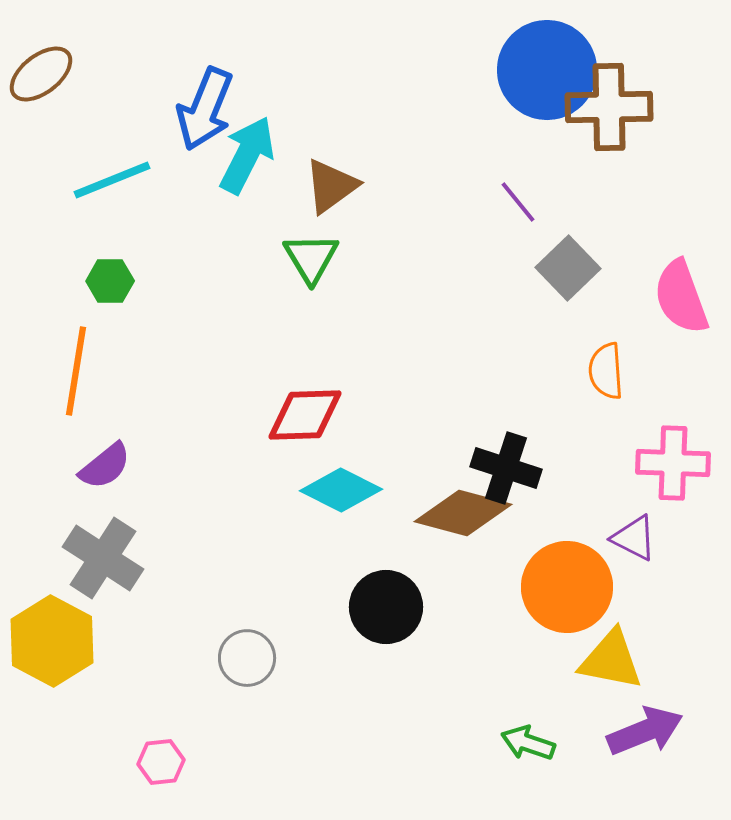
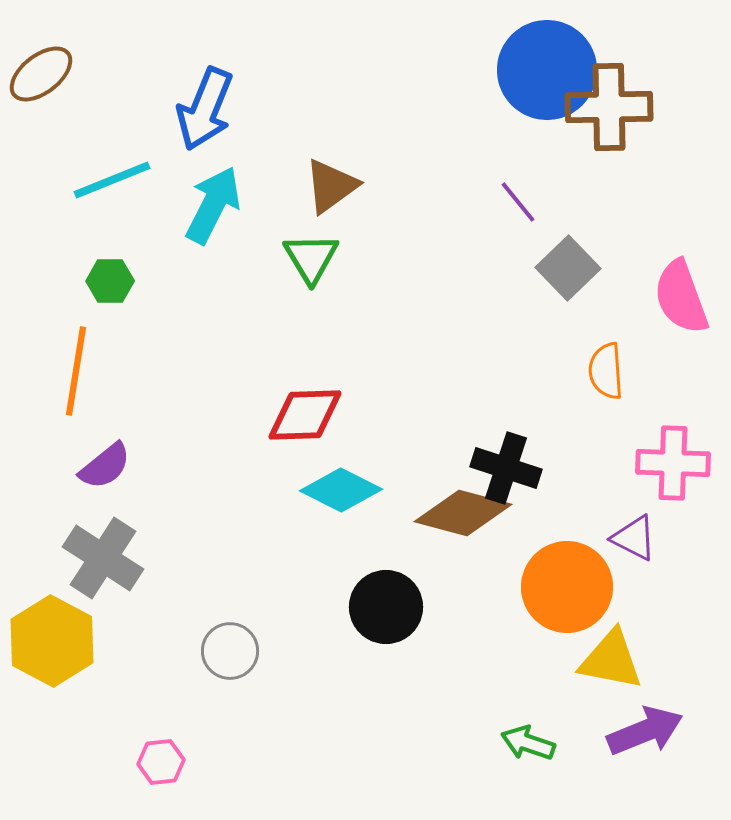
cyan arrow: moved 34 px left, 50 px down
gray circle: moved 17 px left, 7 px up
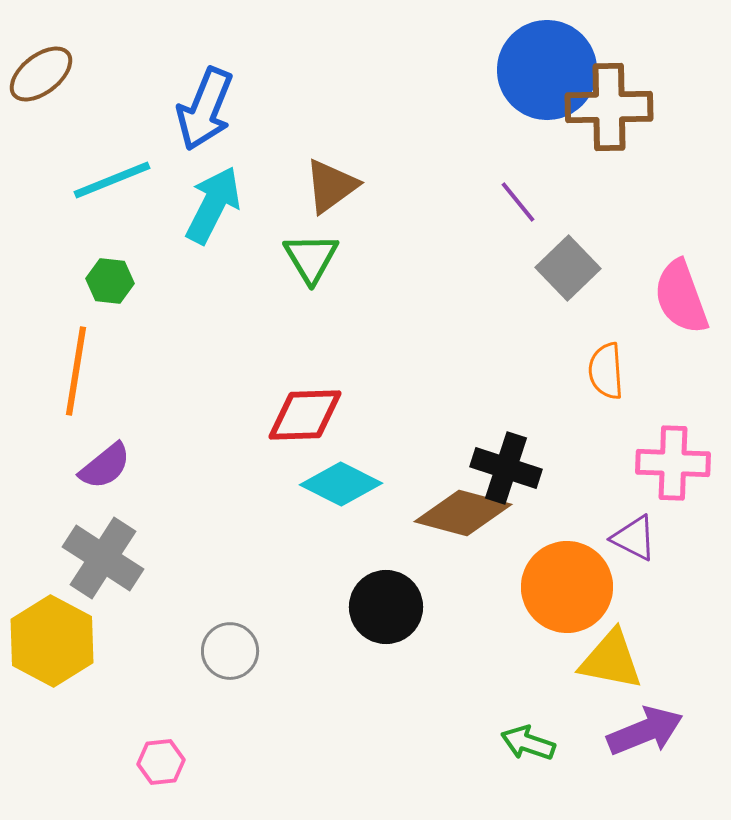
green hexagon: rotated 6 degrees clockwise
cyan diamond: moved 6 px up
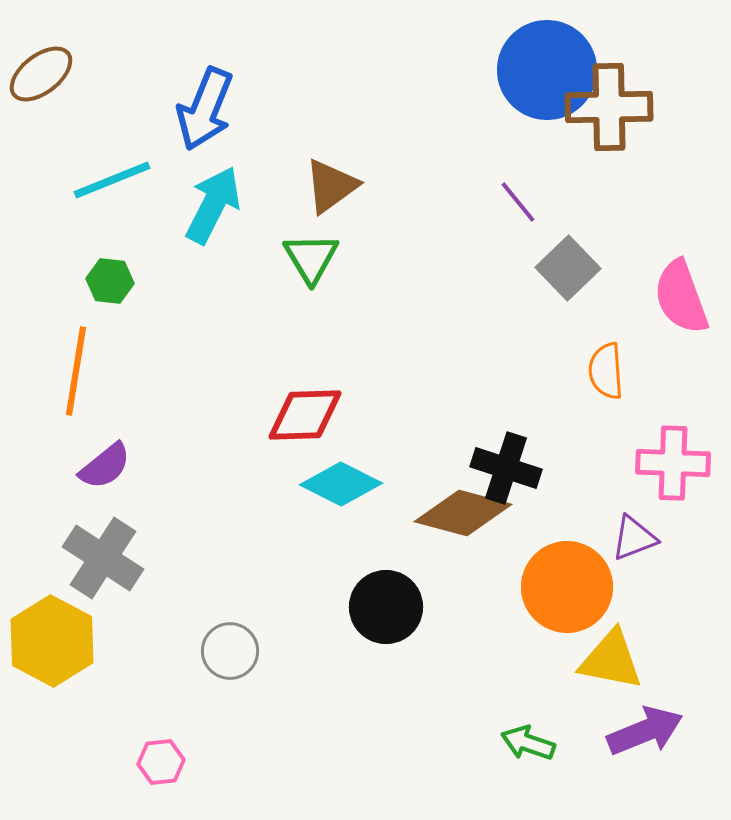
purple triangle: rotated 48 degrees counterclockwise
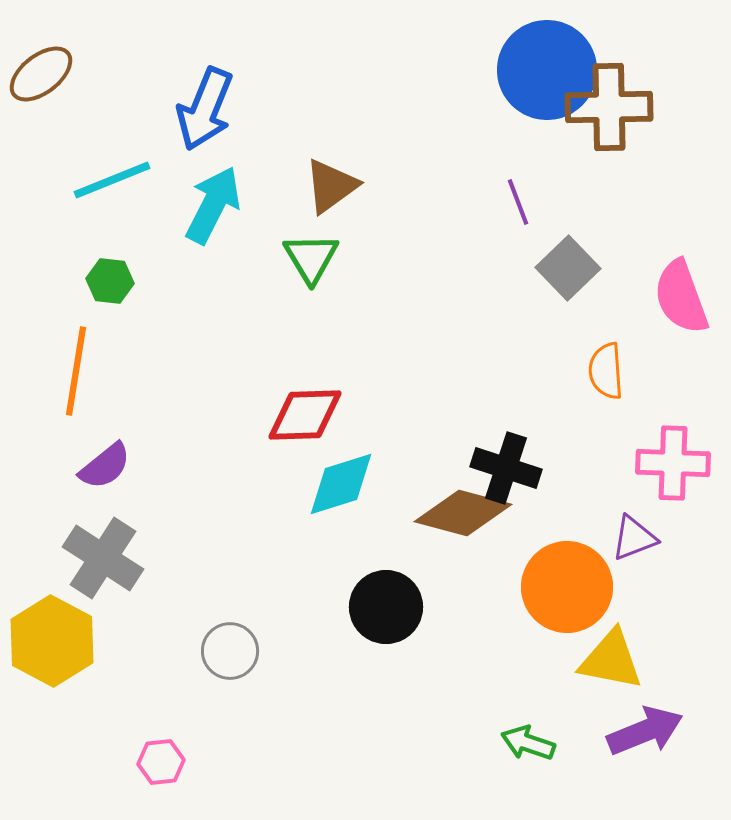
purple line: rotated 18 degrees clockwise
cyan diamond: rotated 44 degrees counterclockwise
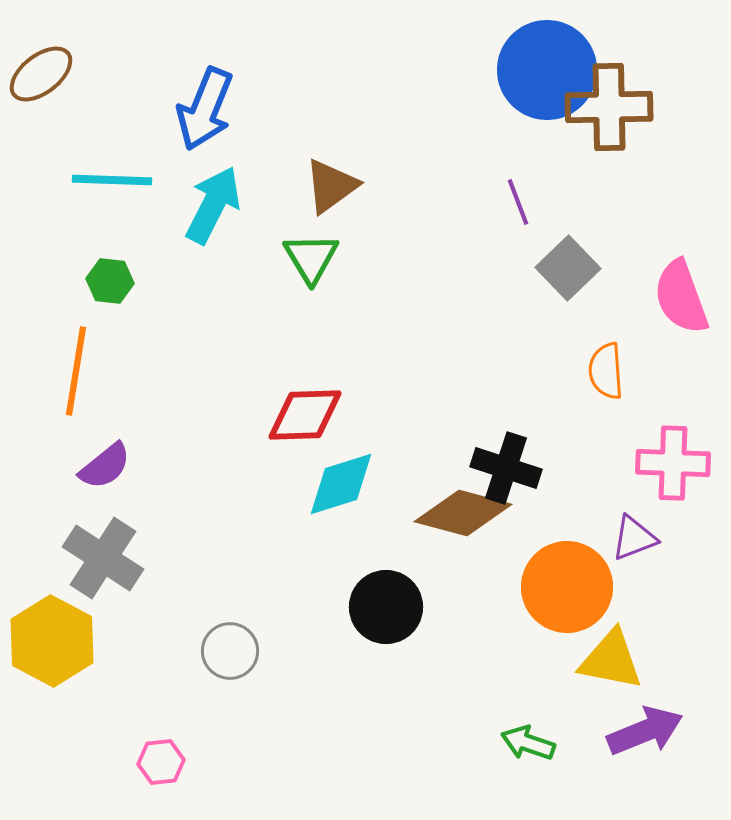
cyan line: rotated 24 degrees clockwise
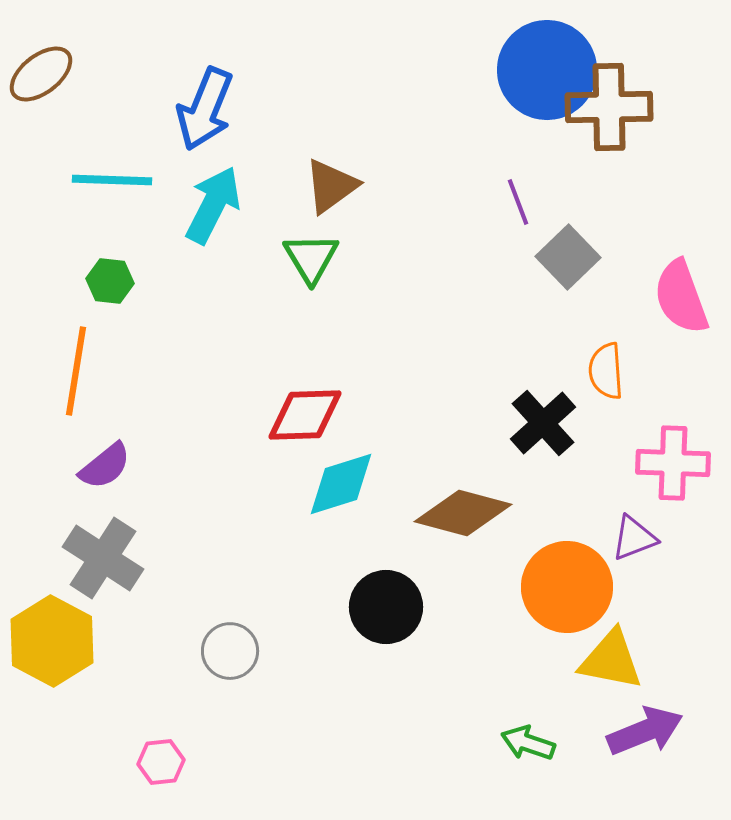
gray square: moved 11 px up
black cross: moved 37 px right, 45 px up; rotated 30 degrees clockwise
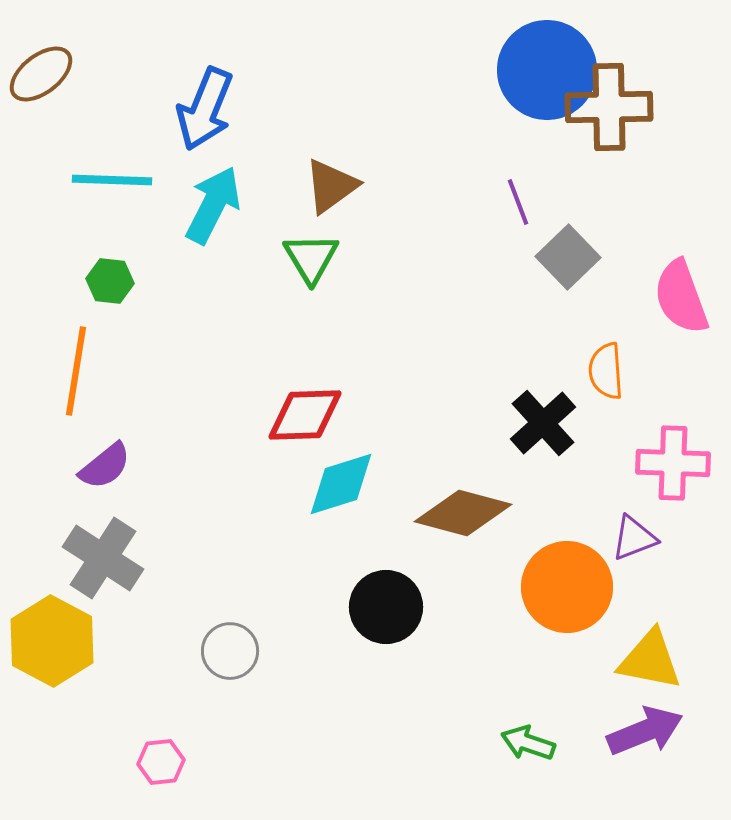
yellow triangle: moved 39 px right
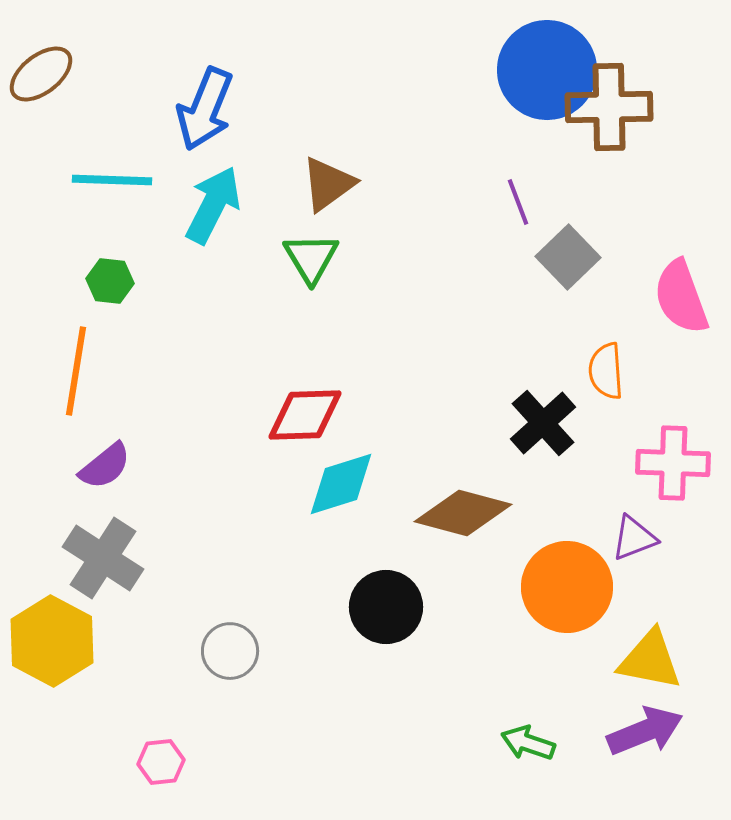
brown triangle: moved 3 px left, 2 px up
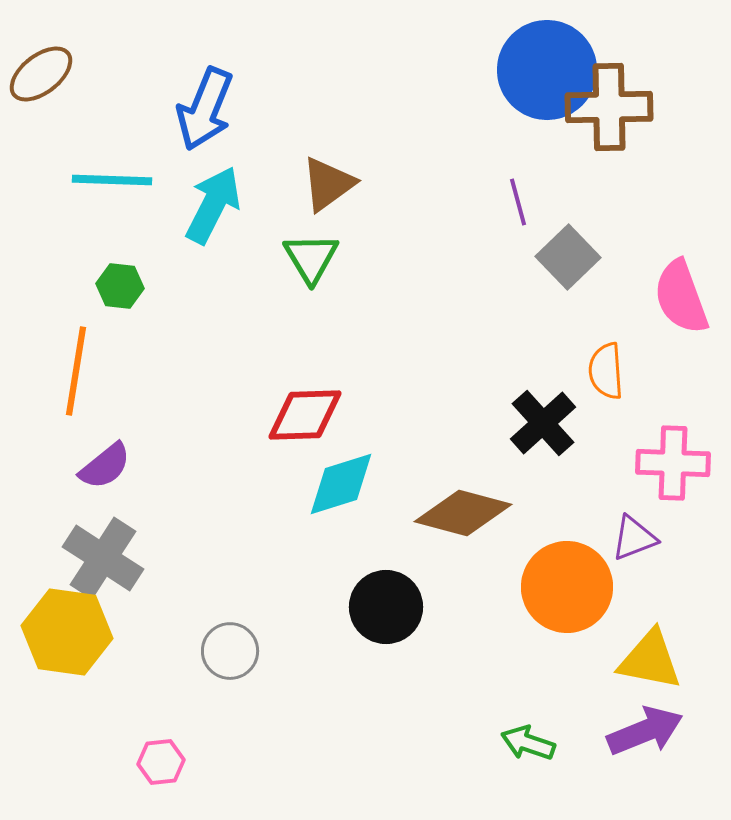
purple line: rotated 6 degrees clockwise
green hexagon: moved 10 px right, 5 px down
yellow hexagon: moved 15 px right, 9 px up; rotated 20 degrees counterclockwise
